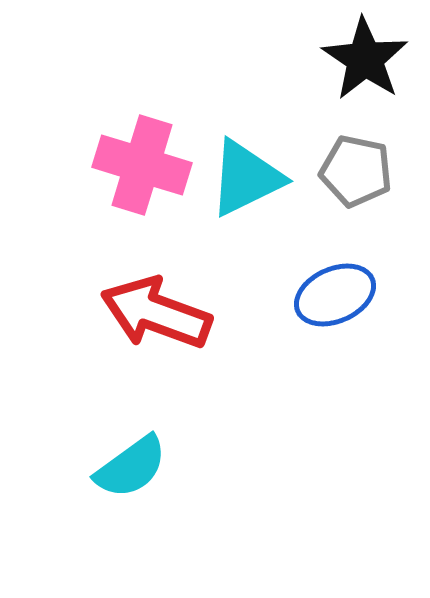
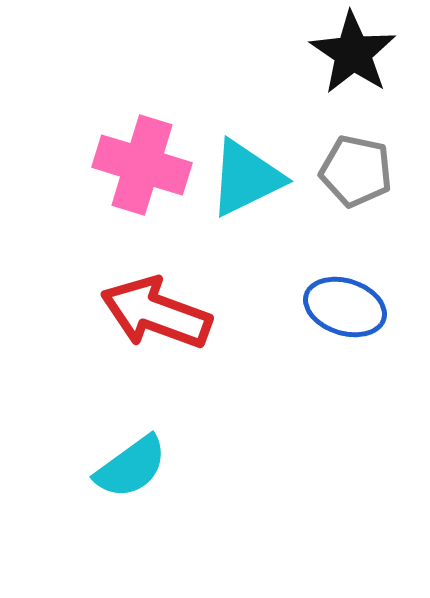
black star: moved 12 px left, 6 px up
blue ellipse: moved 10 px right, 12 px down; rotated 42 degrees clockwise
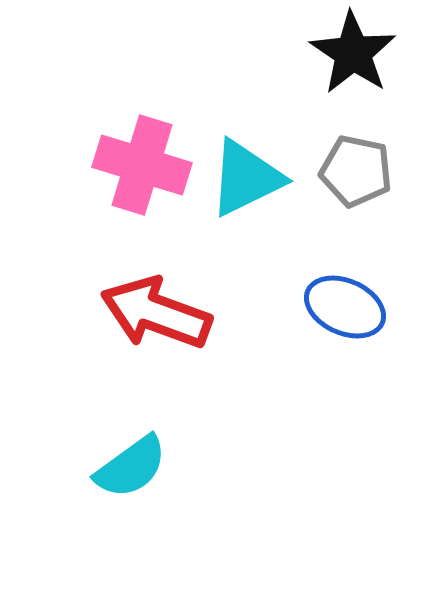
blue ellipse: rotated 6 degrees clockwise
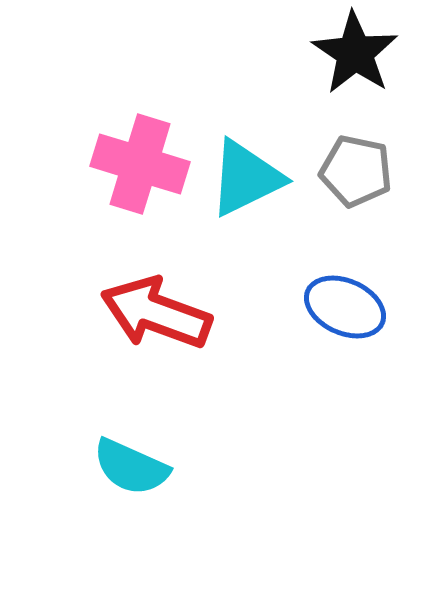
black star: moved 2 px right
pink cross: moved 2 px left, 1 px up
cyan semicircle: rotated 60 degrees clockwise
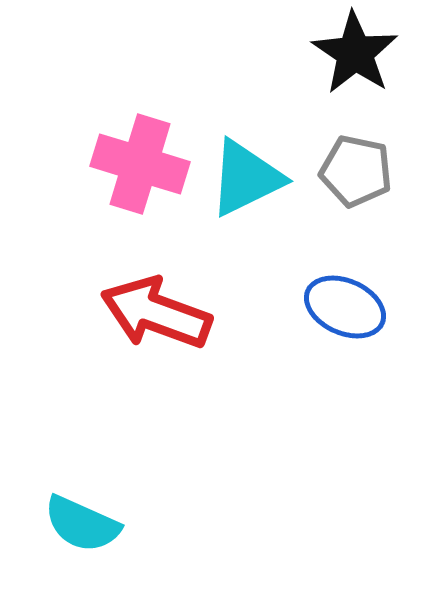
cyan semicircle: moved 49 px left, 57 px down
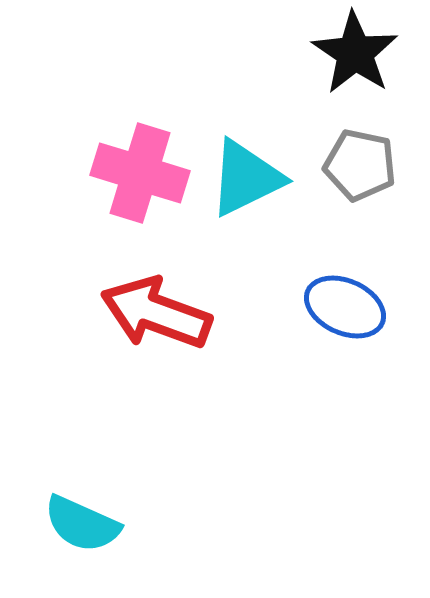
pink cross: moved 9 px down
gray pentagon: moved 4 px right, 6 px up
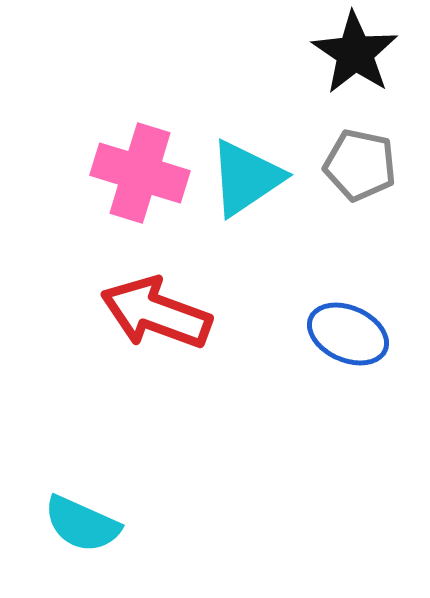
cyan triangle: rotated 8 degrees counterclockwise
blue ellipse: moved 3 px right, 27 px down
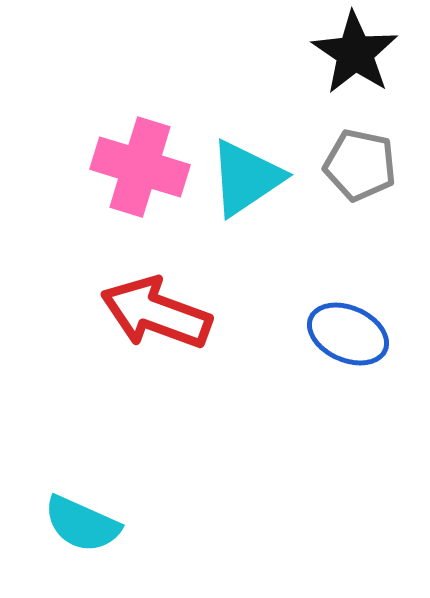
pink cross: moved 6 px up
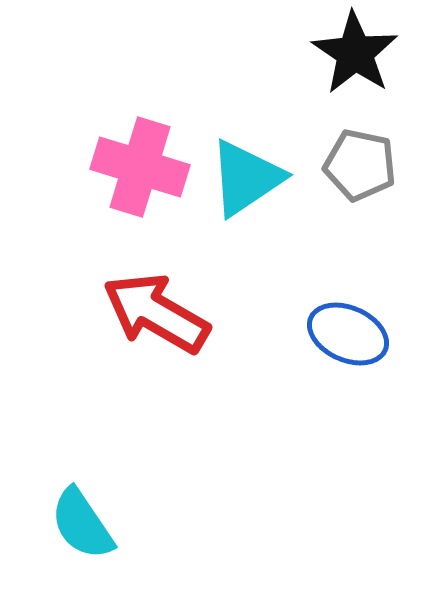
red arrow: rotated 10 degrees clockwise
cyan semicircle: rotated 32 degrees clockwise
